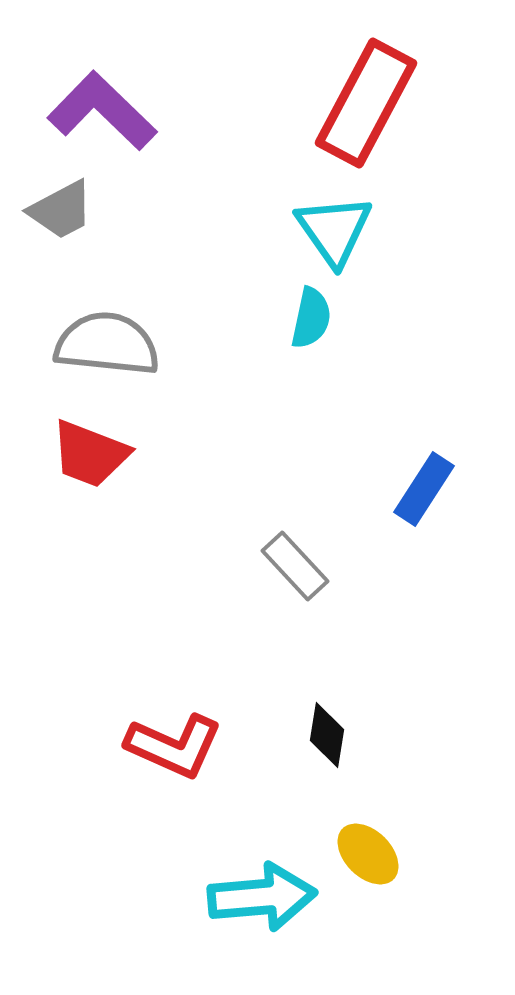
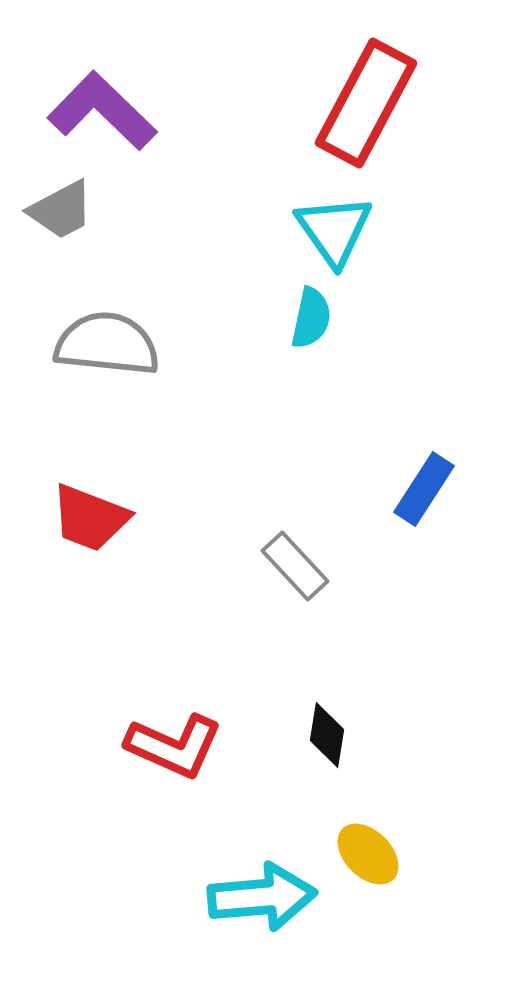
red trapezoid: moved 64 px down
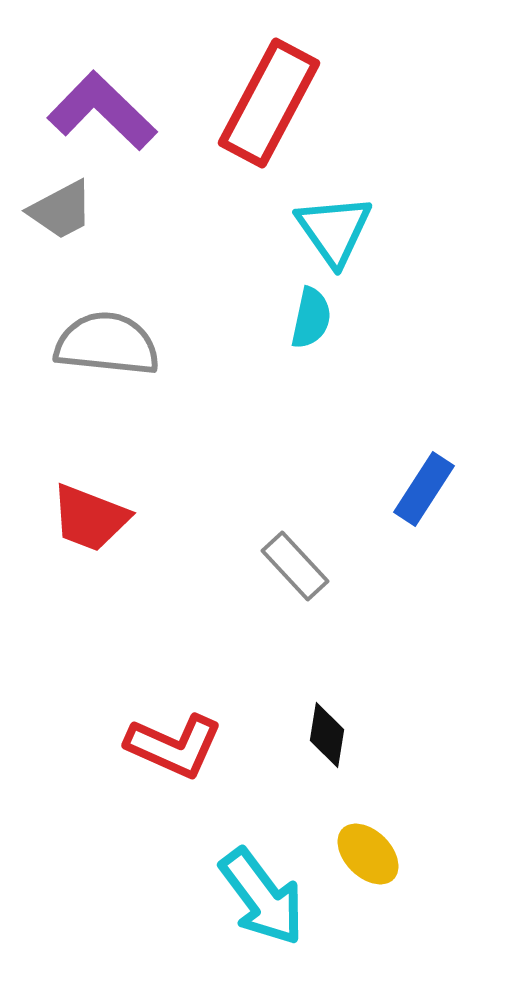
red rectangle: moved 97 px left
cyan arrow: rotated 58 degrees clockwise
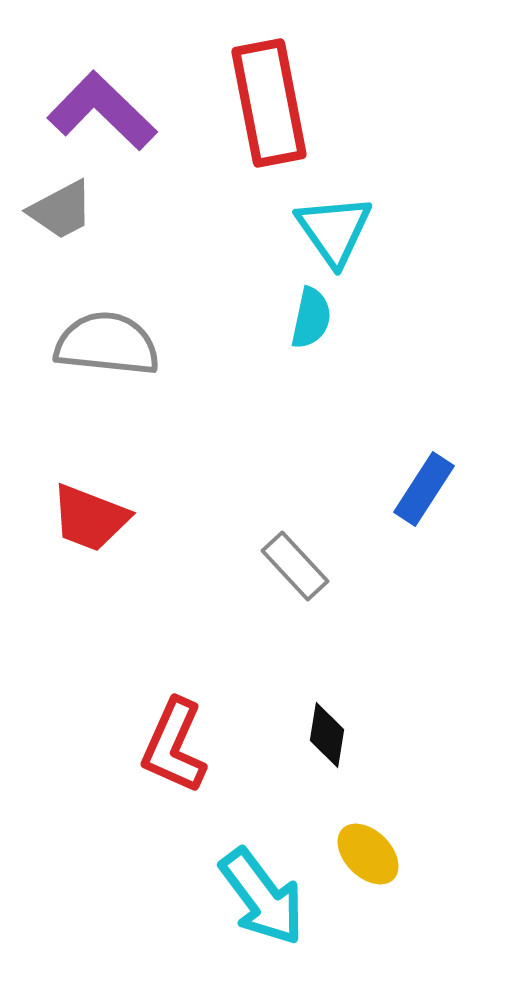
red rectangle: rotated 39 degrees counterclockwise
red L-shape: rotated 90 degrees clockwise
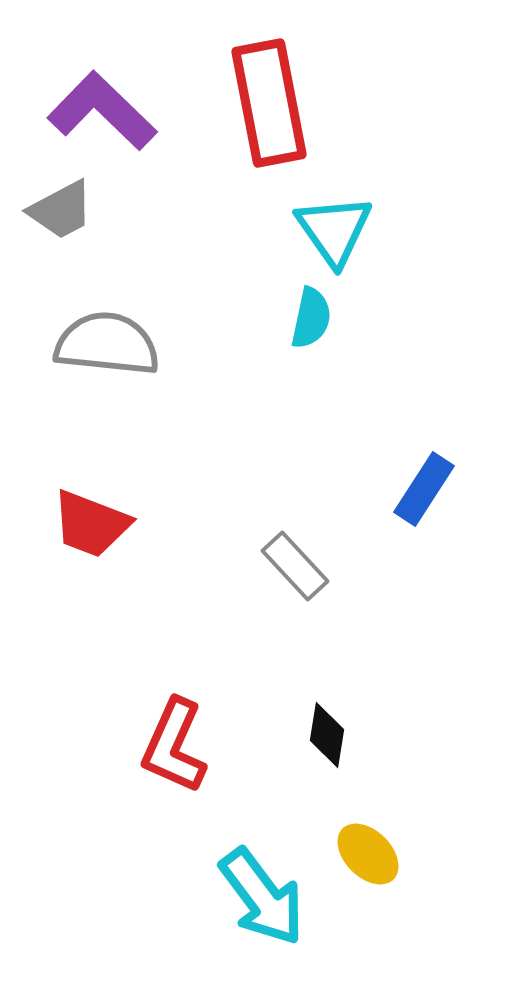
red trapezoid: moved 1 px right, 6 px down
